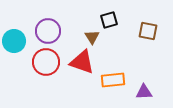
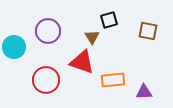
cyan circle: moved 6 px down
red circle: moved 18 px down
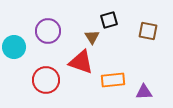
red triangle: moved 1 px left
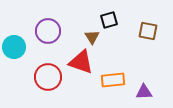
red circle: moved 2 px right, 3 px up
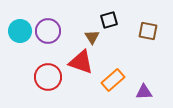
cyan circle: moved 6 px right, 16 px up
orange rectangle: rotated 35 degrees counterclockwise
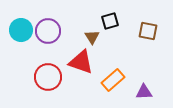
black square: moved 1 px right, 1 px down
cyan circle: moved 1 px right, 1 px up
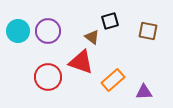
cyan circle: moved 3 px left, 1 px down
brown triangle: rotated 21 degrees counterclockwise
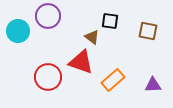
black square: rotated 24 degrees clockwise
purple circle: moved 15 px up
purple triangle: moved 9 px right, 7 px up
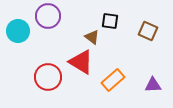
brown square: rotated 12 degrees clockwise
red triangle: rotated 12 degrees clockwise
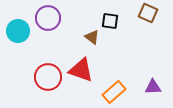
purple circle: moved 2 px down
brown square: moved 18 px up
red triangle: moved 8 px down; rotated 12 degrees counterclockwise
orange rectangle: moved 1 px right, 12 px down
purple triangle: moved 2 px down
